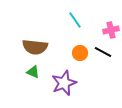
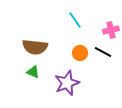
purple star: moved 3 px right
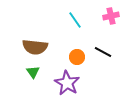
pink cross: moved 14 px up
orange circle: moved 3 px left, 4 px down
green triangle: rotated 32 degrees clockwise
purple star: rotated 20 degrees counterclockwise
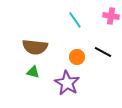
pink cross: rotated 21 degrees clockwise
green triangle: rotated 40 degrees counterclockwise
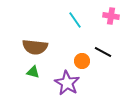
orange circle: moved 5 px right, 4 px down
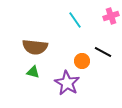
pink cross: rotated 28 degrees counterclockwise
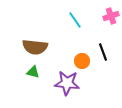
black line: rotated 42 degrees clockwise
purple star: rotated 25 degrees counterclockwise
